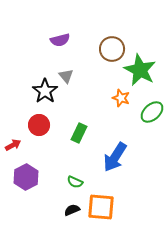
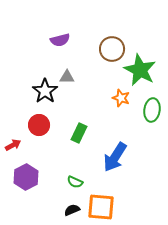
gray triangle: moved 1 px right, 1 px down; rotated 49 degrees counterclockwise
green ellipse: moved 2 px up; rotated 40 degrees counterclockwise
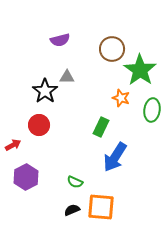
green star: rotated 8 degrees clockwise
green rectangle: moved 22 px right, 6 px up
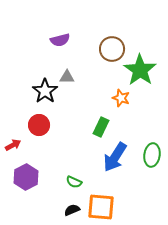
green ellipse: moved 45 px down
green semicircle: moved 1 px left
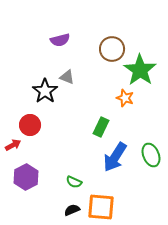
gray triangle: rotated 21 degrees clockwise
orange star: moved 4 px right
red circle: moved 9 px left
green ellipse: moved 1 px left; rotated 30 degrees counterclockwise
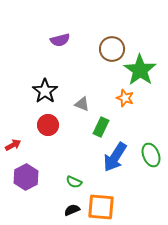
gray triangle: moved 15 px right, 27 px down
red circle: moved 18 px right
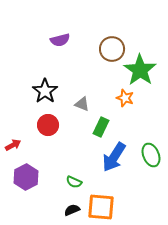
blue arrow: moved 1 px left
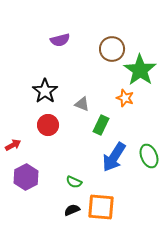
green rectangle: moved 2 px up
green ellipse: moved 2 px left, 1 px down
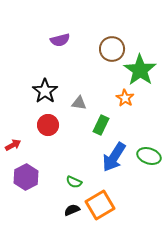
orange star: rotated 12 degrees clockwise
gray triangle: moved 3 px left, 1 px up; rotated 14 degrees counterclockwise
green ellipse: rotated 50 degrees counterclockwise
orange square: moved 1 px left, 2 px up; rotated 36 degrees counterclockwise
